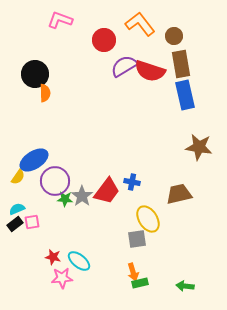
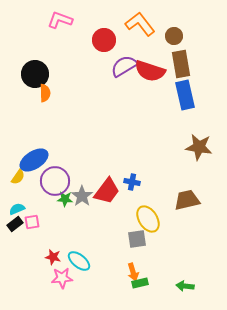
brown trapezoid: moved 8 px right, 6 px down
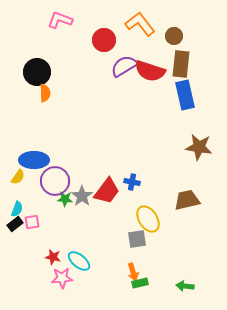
brown rectangle: rotated 16 degrees clockwise
black circle: moved 2 px right, 2 px up
blue ellipse: rotated 32 degrees clockwise
cyan semicircle: rotated 133 degrees clockwise
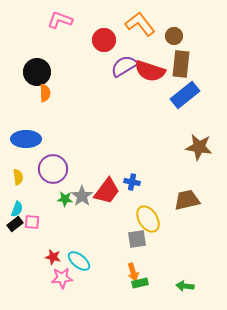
blue rectangle: rotated 64 degrees clockwise
blue ellipse: moved 8 px left, 21 px up
yellow semicircle: rotated 42 degrees counterclockwise
purple circle: moved 2 px left, 12 px up
pink square: rotated 14 degrees clockwise
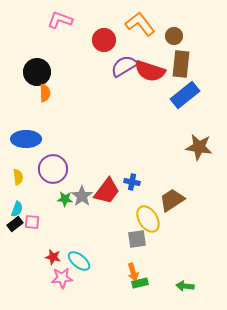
brown trapezoid: moved 15 px left; rotated 20 degrees counterclockwise
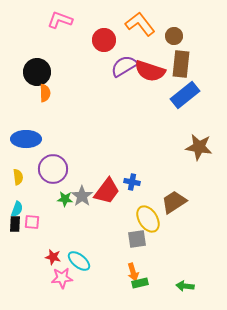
brown trapezoid: moved 2 px right, 2 px down
black rectangle: rotated 49 degrees counterclockwise
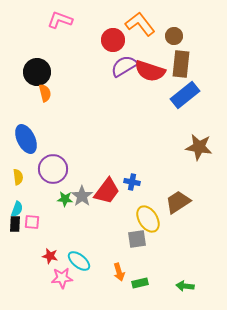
red circle: moved 9 px right
orange semicircle: rotated 12 degrees counterclockwise
blue ellipse: rotated 64 degrees clockwise
brown trapezoid: moved 4 px right
red star: moved 3 px left, 1 px up
orange arrow: moved 14 px left
